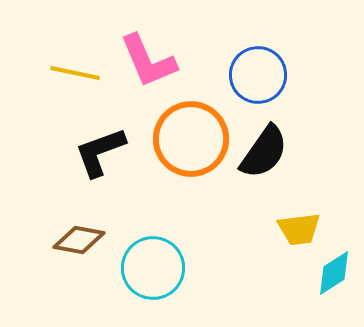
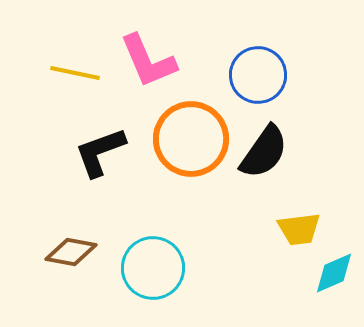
brown diamond: moved 8 px left, 12 px down
cyan diamond: rotated 9 degrees clockwise
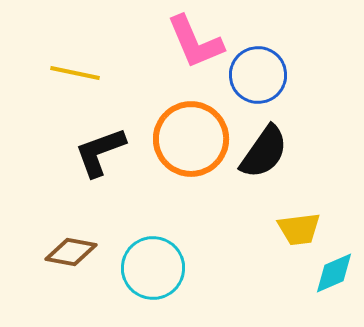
pink L-shape: moved 47 px right, 19 px up
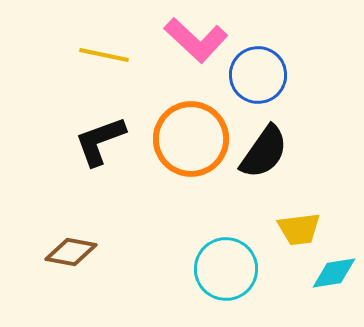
pink L-shape: moved 1 px right, 2 px up; rotated 24 degrees counterclockwise
yellow line: moved 29 px right, 18 px up
black L-shape: moved 11 px up
cyan circle: moved 73 px right, 1 px down
cyan diamond: rotated 15 degrees clockwise
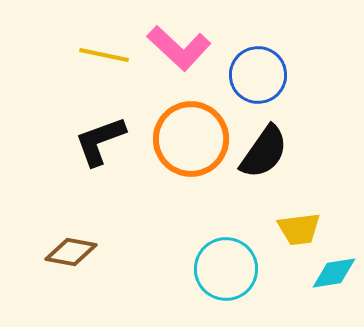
pink L-shape: moved 17 px left, 8 px down
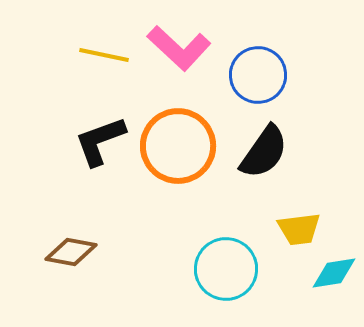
orange circle: moved 13 px left, 7 px down
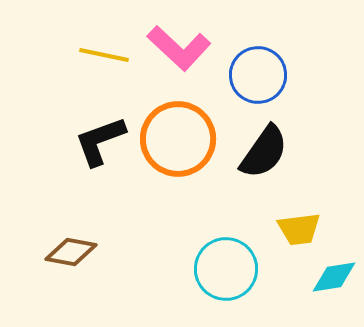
orange circle: moved 7 px up
cyan diamond: moved 4 px down
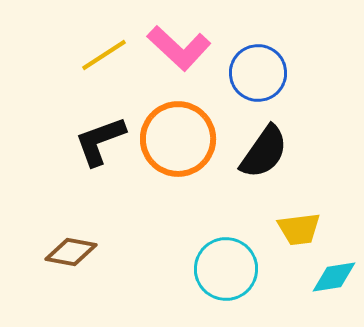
yellow line: rotated 45 degrees counterclockwise
blue circle: moved 2 px up
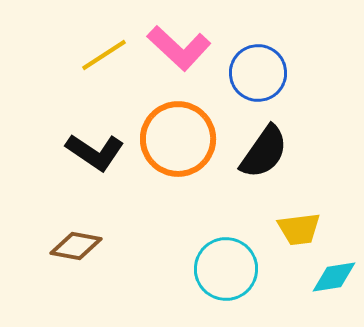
black L-shape: moved 5 px left, 11 px down; rotated 126 degrees counterclockwise
brown diamond: moved 5 px right, 6 px up
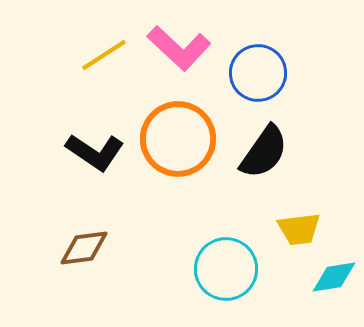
brown diamond: moved 8 px right, 2 px down; rotated 18 degrees counterclockwise
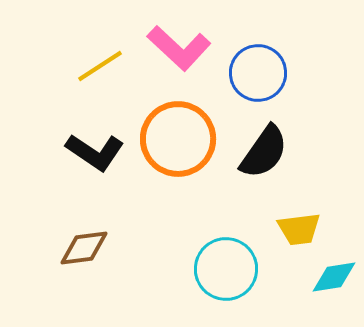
yellow line: moved 4 px left, 11 px down
